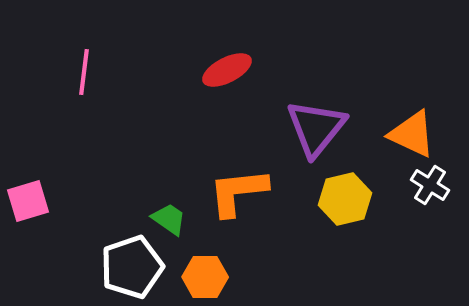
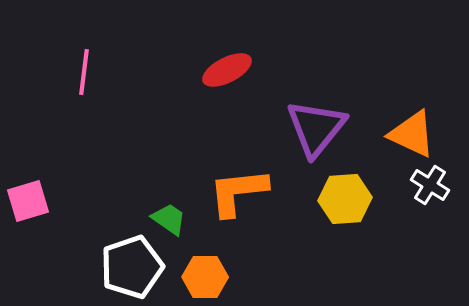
yellow hexagon: rotated 9 degrees clockwise
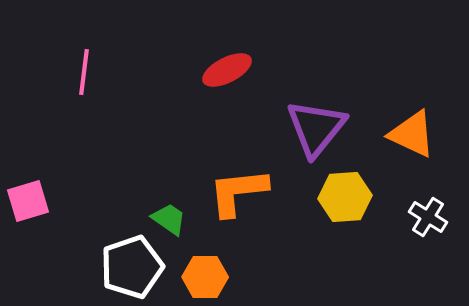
white cross: moved 2 px left, 32 px down
yellow hexagon: moved 2 px up
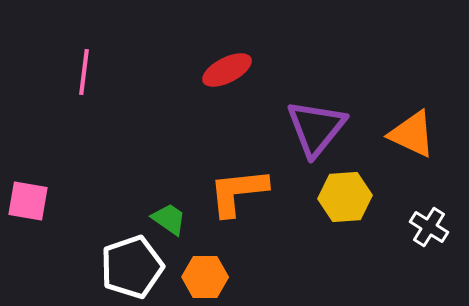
pink square: rotated 27 degrees clockwise
white cross: moved 1 px right, 10 px down
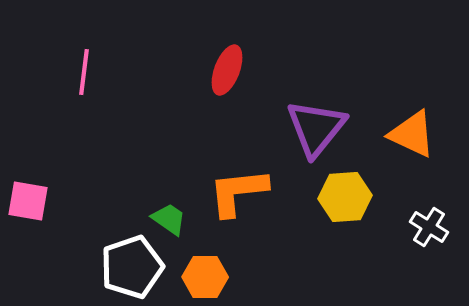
red ellipse: rotated 42 degrees counterclockwise
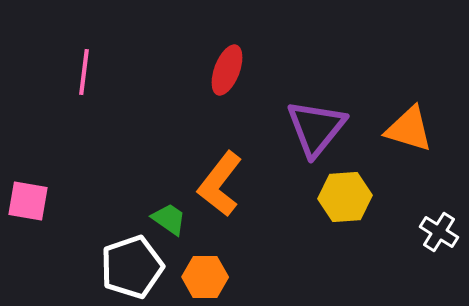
orange triangle: moved 3 px left, 5 px up; rotated 8 degrees counterclockwise
orange L-shape: moved 18 px left, 8 px up; rotated 46 degrees counterclockwise
white cross: moved 10 px right, 5 px down
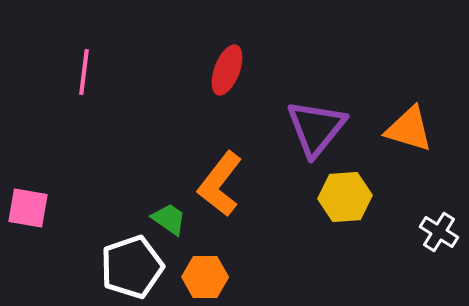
pink square: moved 7 px down
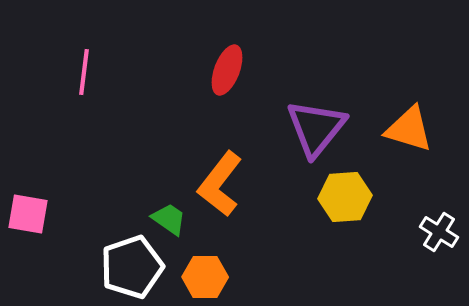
pink square: moved 6 px down
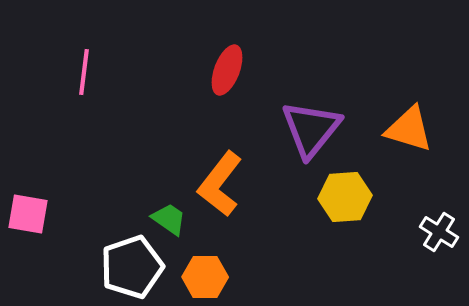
purple triangle: moved 5 px left, 1 px down
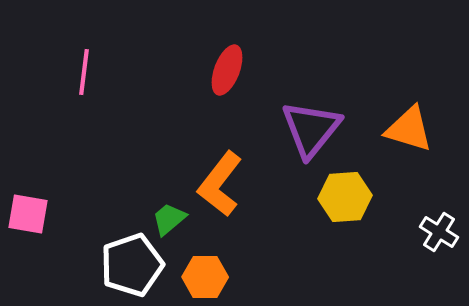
green trapezoid: rotated 75 degrees counterclockwise
white pentagon: moved 2 px up
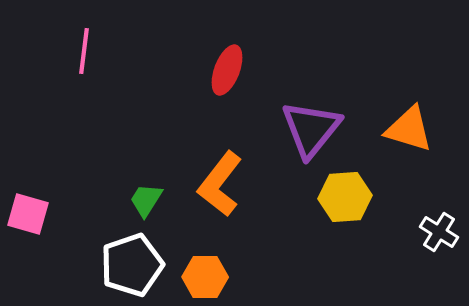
pink line: moved 21 px up
pink square: rotated 6 degrees clockwise
green trapezoid: moved 23 px left, 19 px up; rotated 18 degrees counterclockwise
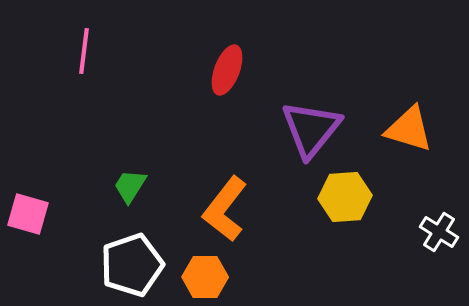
orange L-shape: moved 5 px right, 25 px down
green trapezoid: moved 16 px left, 14 px up
